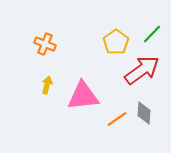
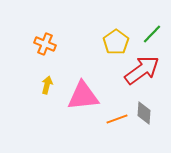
orange line: rotated 15 degrees clockwise
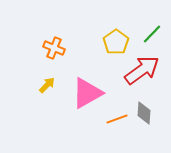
orange cross: moved 9 px right, 4 px down
yellow arrow: rotated 30 degrees clockwise
pink triangle: moved 4 px right, 3 px up; rotated 24 degrees counterclockwise
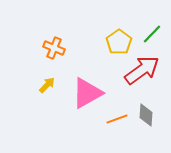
yellow pentagon: moved 3 px right
gray diamond: moved 2 px right, 2 px down
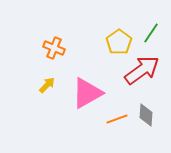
green line: moved 1 px left, 1 px up; rotated 10 degrees counterclockwise
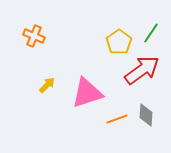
orange cross: moved 20 px left, 12 px up
pink triangle: rotated 12 degrees clockwise
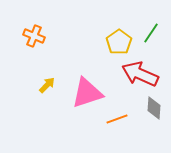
red arrow: moved 2 px left, 4 px down; rotated 120 degrees counterclockwise
gray diamond: moved 8 px right, 7 px up
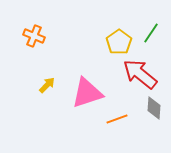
red arrow: rotated 15 degrees clockwise
